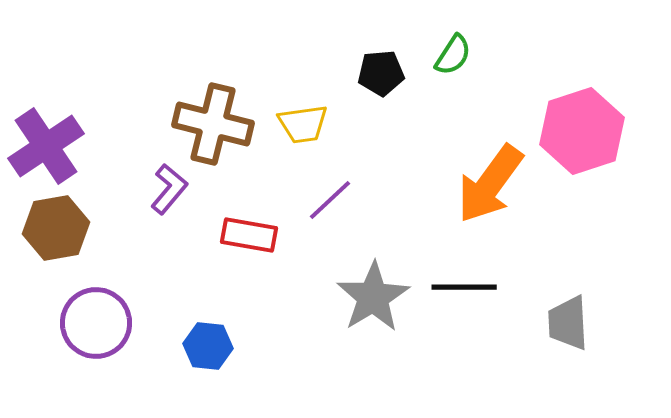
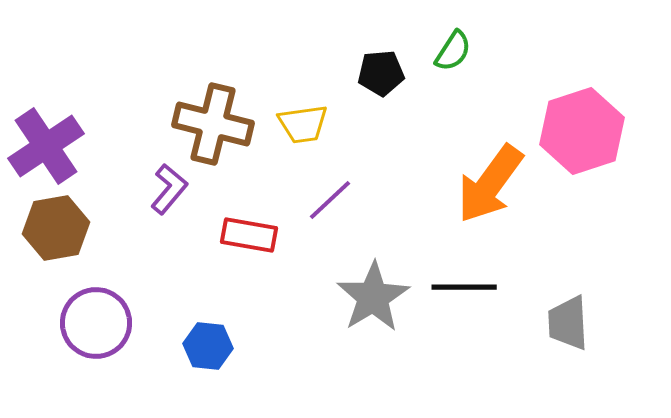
green semicircle: moved 4 px up
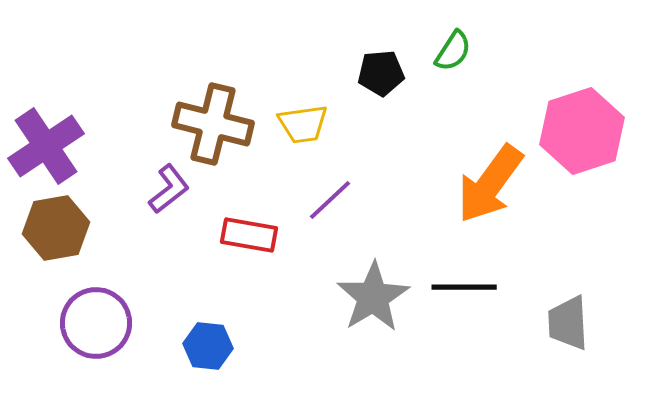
purple L-shape: rotated 12 degrees clockwise
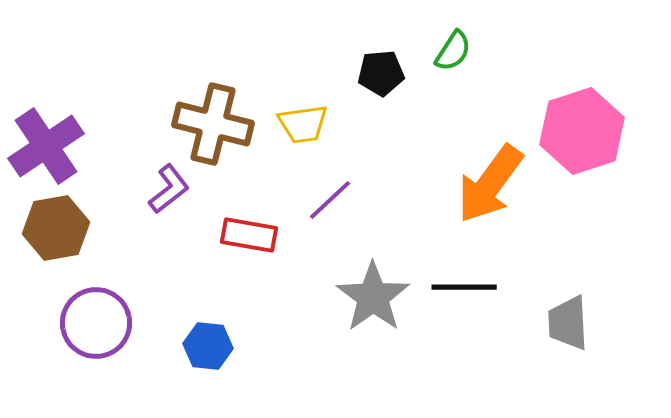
gray star: rotated 4 degrees counterclockwise
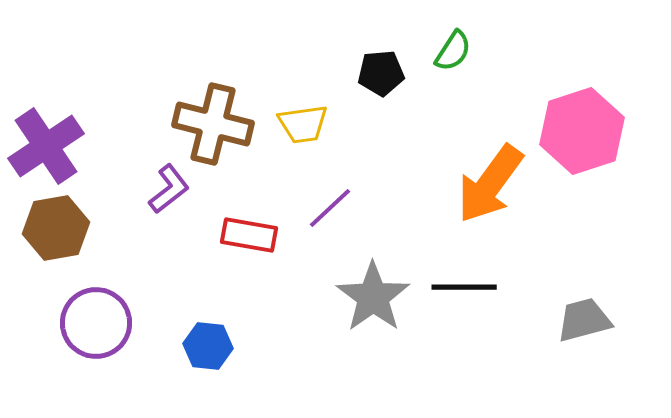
purple line: moved 8 px down
gray trapezoid: moved 16 px right, 3 px up; rotated 78 degrees clockwise
